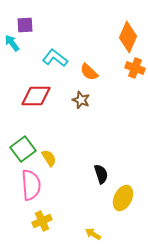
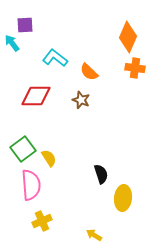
orange cross: rotated 12 degrees counterclockwise
yellow ellipse: rotated 20 degrees counterclockwise
yellow arrow: moved 1 px right, 1 px down
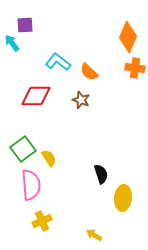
cyan L-shape: moved 3 px right, 4 px down
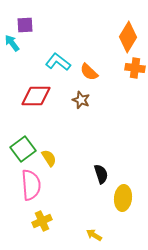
orange diamond: rotated 8 degrees clockwise
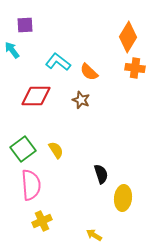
cyan arrow: moved 7 px down
yellow semicircle: moved 7 px right, 8 px up
